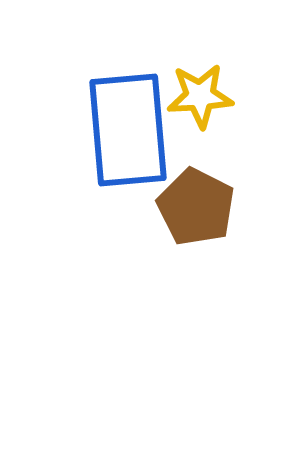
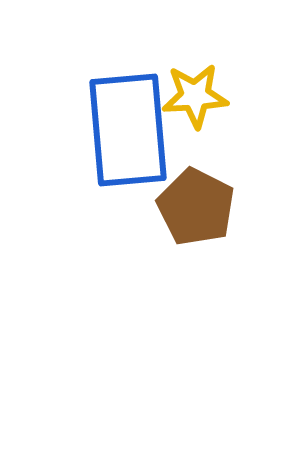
yellow star: moved 5 px left
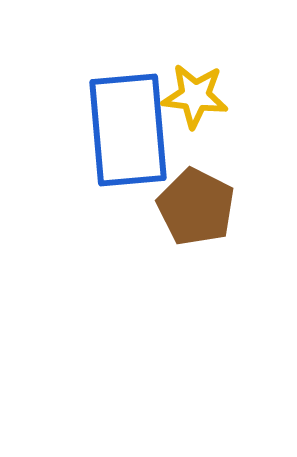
yellow star: rotated 10 degrees clockwise
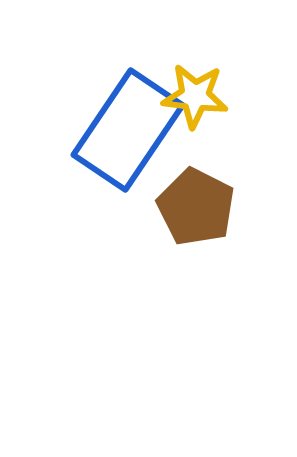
blue rectangle: rotated 39 degrees clockwise
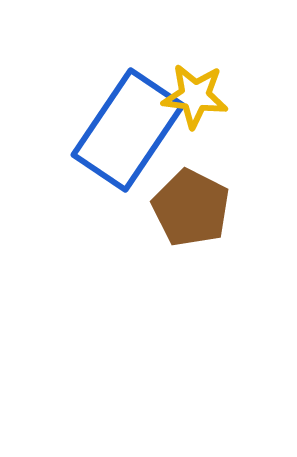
brown pentagon: moved 5 px left, 1 px down
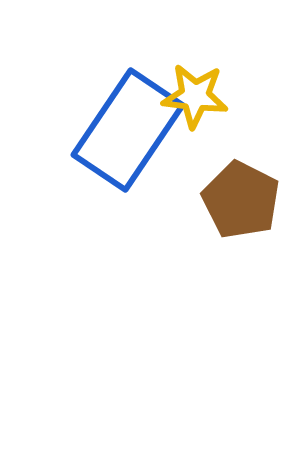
brown pentagon: moved 50 px right, 8 px up
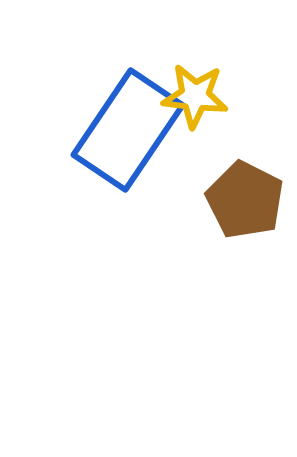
brown pentagon: moved 4 px right
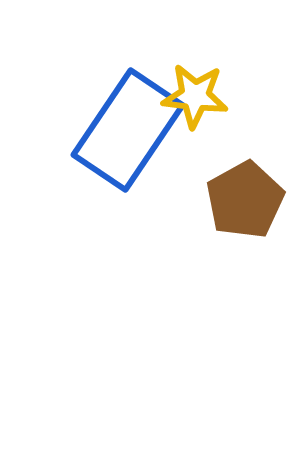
brown pentagon: rotated 16 degrees clockwise
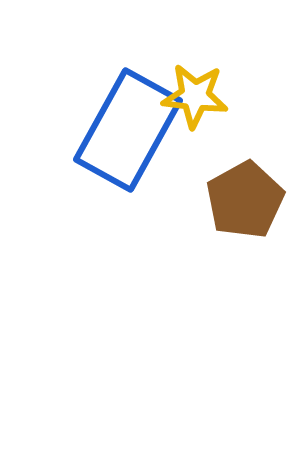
blue rectangle: rotated 5 degrees counterclockwise
